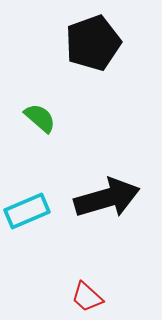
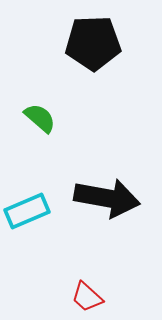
black pentagon: rotated 18 degrees clockwise
black arrow: rotated 26 degrees clockwise
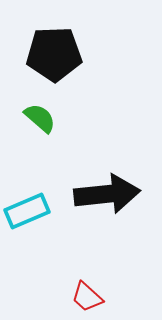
black pentagon: moved 39 px left, 11 px down
black arrow: moved 4 px up; rotated 16 degrees counterclockwise
